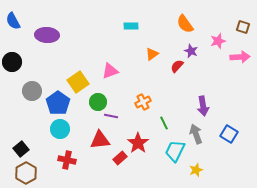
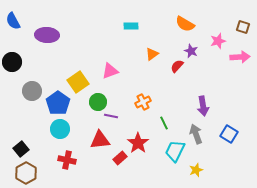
orange semicircle: rotated 24 degrees counterclockwise
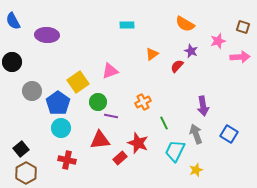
cyan rectangle: moved 4 px left, 1 px up
cyan circle: moved 1 px right, 1 px up
red star: rotated 15 degrees counterclockwise
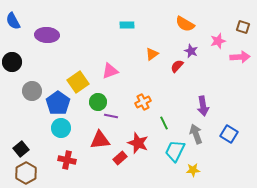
yellow star: moved 3 px left; rotated 16 degrees clockwise
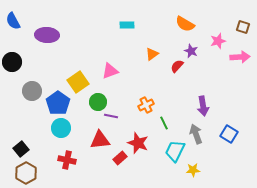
orange cross: moved 3 px right, 3 px down
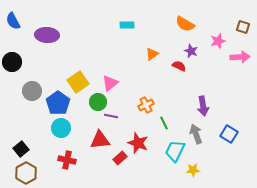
red semicircle: moved 2 px right; rotated 72 degrees clockwise
pink triangle: moved 12 px down; rotated 18 degrees counterclockwise
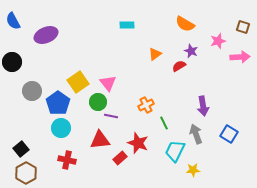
purple ellipse: moved 1 px left; rotated 25 degrees counterclockwise
orange triangle: moved 3 px right
red semicircle: rotated 56 degrees counterclockwise
pink triangle: moved 2 px left; rotated 30 degrees counterclockwise
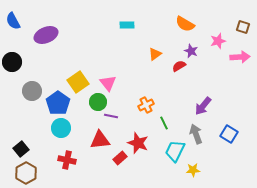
purple arrow: rotated 48 degrees clockwise
